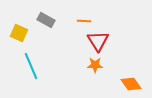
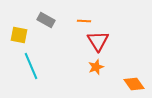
yellow square: moved 2 px down; rotated 12 degrees counterclockwise
orange star: moved 1 px right, 2 px down; rotated 21 degrees counterclockwise
orange diamond: moved 3 px right
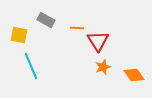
orange line: moved 7 px left, 7 px down
orange star: moved 7 px right
orange diamond: moved 9 px up
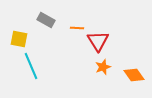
yellow square: moved 4 px down
